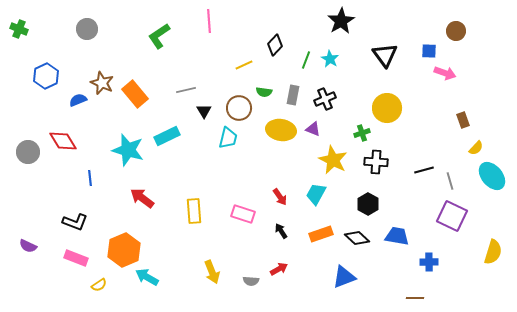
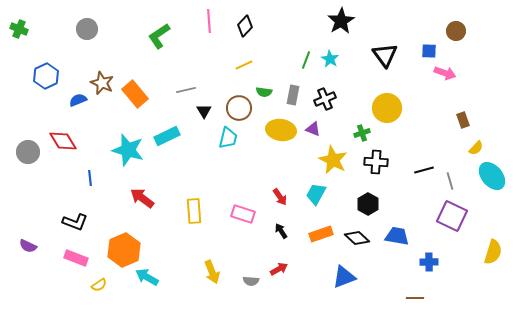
black diamond at (275, 45): moved 30 px left, 19 px up
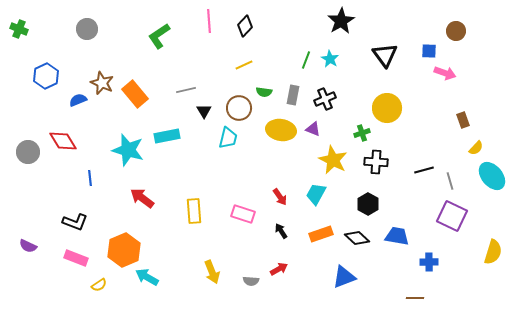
cyan rectangle at (167, 136): rotated 15 degrees clockwise
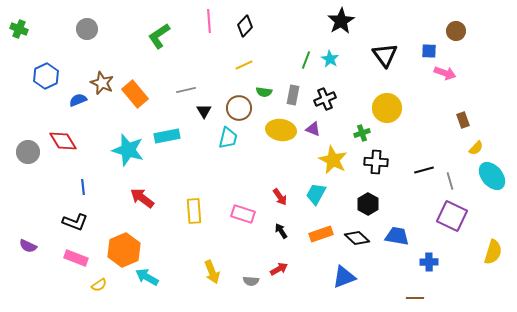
blue line at (90, 178): moved 7 px left, 9 px down
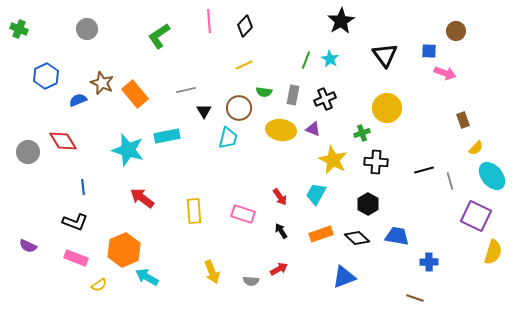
purple square at (452, 216): moved 24 px right
brown line at (415, 298): rotated 18 degrees clockwise
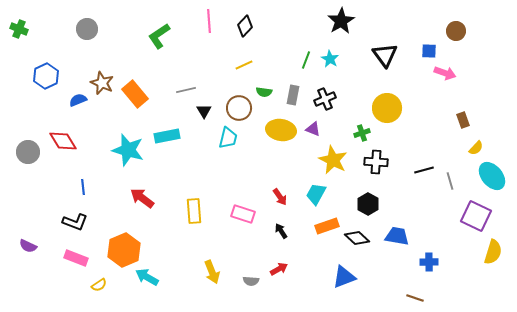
orange rectangle at (321, 234): moved 6 px right, 8 px up
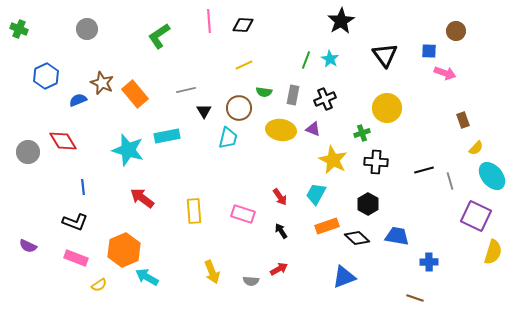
black diamond at (245, 26): moved 2 px left, 1 px up; rotated 50 degrees clockwise
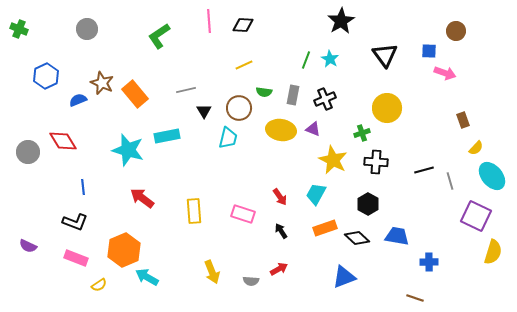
orange rectangle at (327, 226): moved 2 px left, 2 px down
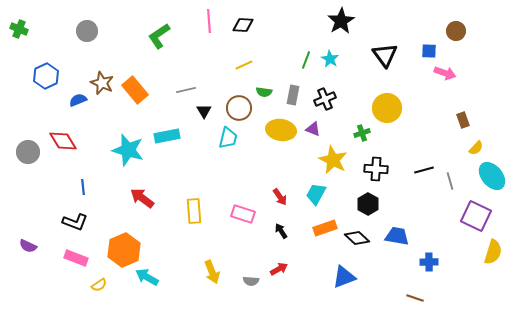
gray circle at (87, 29): moved 2 px down
orange rectangle at (135, 94): moved 4 px up
black cross at (376, 162): moved 7 px down
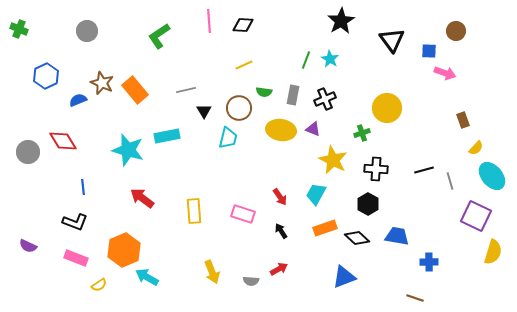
black triangle at (385, 55): moved 7 px right, 15 px up
